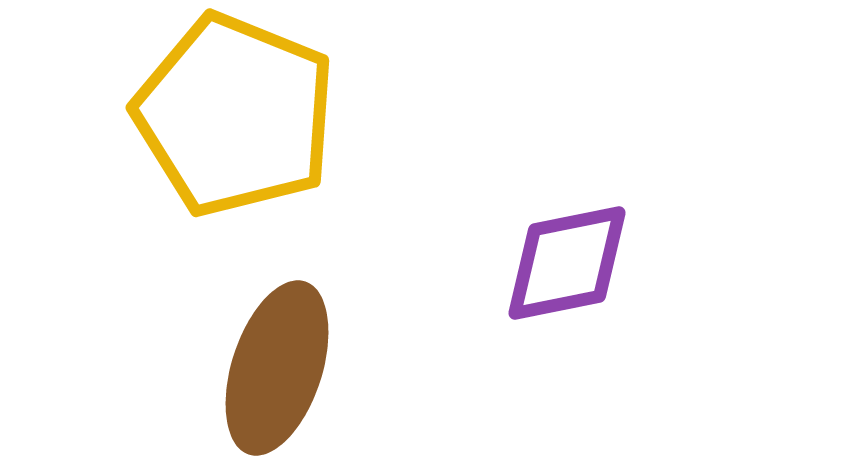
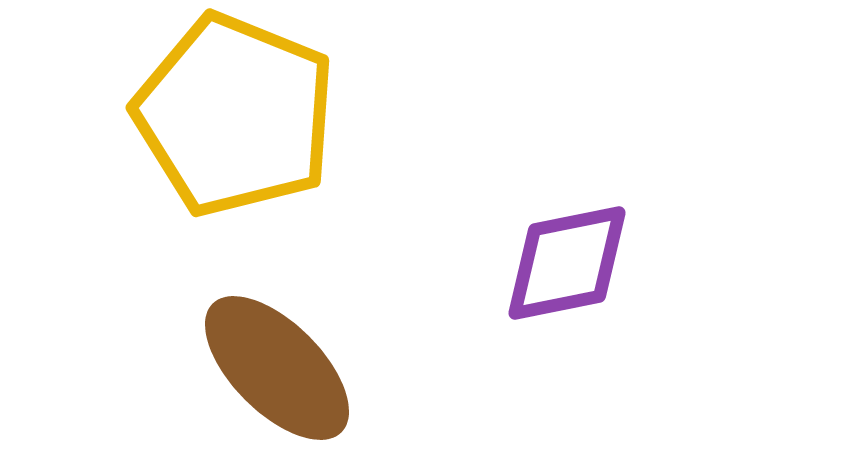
brown ellipse: rotated 63 degrees counterclockwise
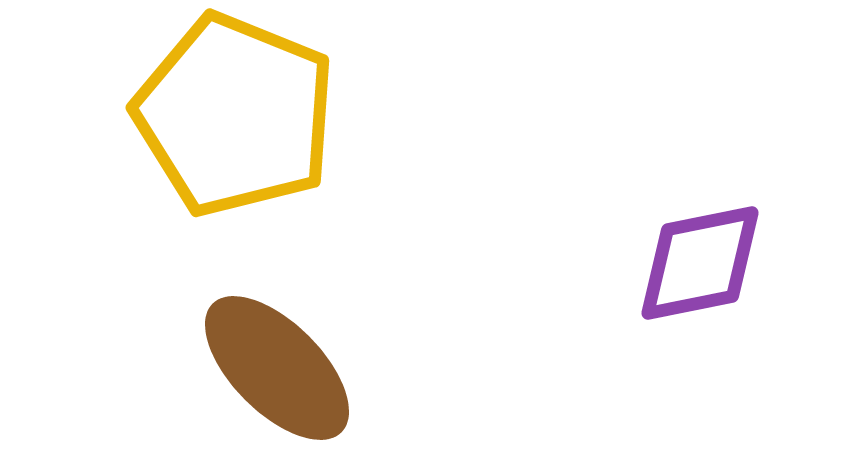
purple diamond: moved 133 px right
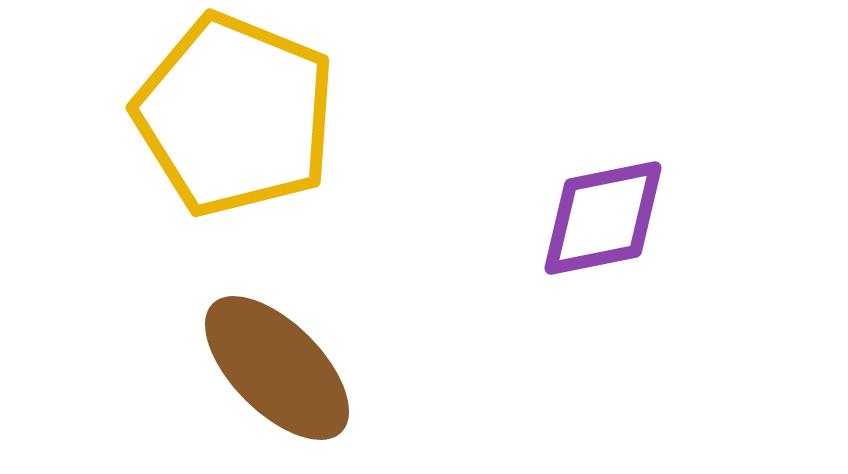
purple diamond: moved 97 px left, 45 px up
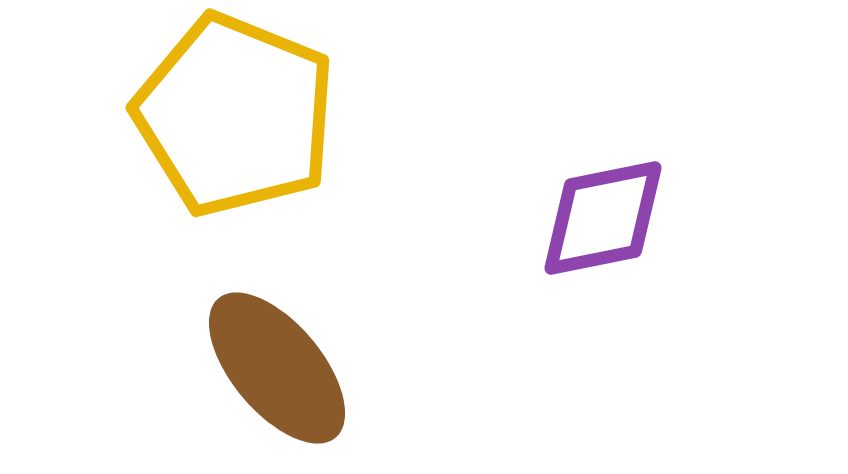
brown ellipse: rotated 5 degrees clockwise
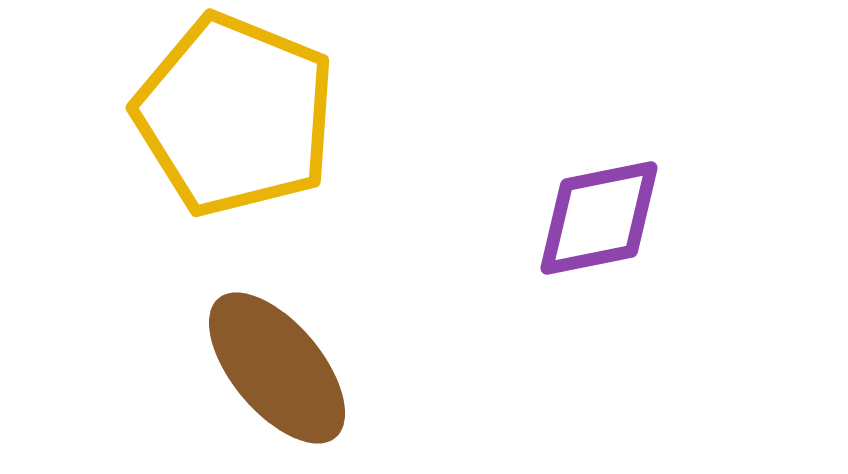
purple diamond: moved 4 px left
